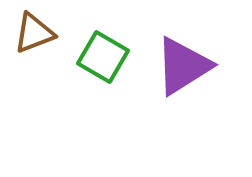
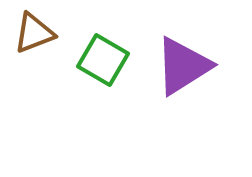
green square: moved 3 px down
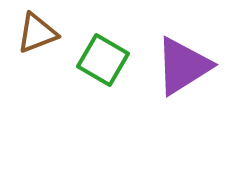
brown triangle: moved 3 px right
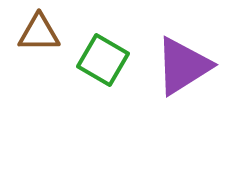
brown triangle: moved 2 px right; rotated 21 degrees clockwise
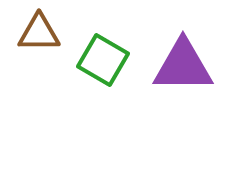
purple triangle: rotated 32 degrees clockwise
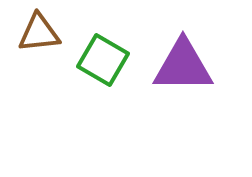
brown triangle: rotated 6 degrees counterclockwise
